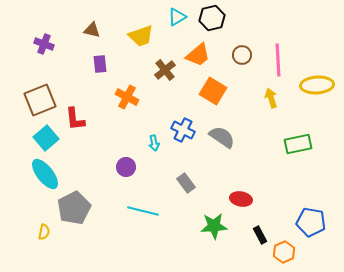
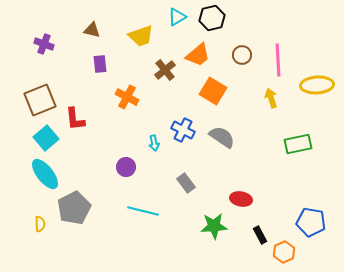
yellow semicircle: moved 4 px left, 8 px up; rotated 14 degrees counterclockwise
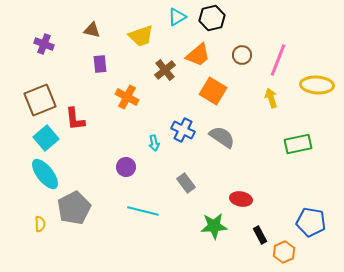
pink line: rotated 24 degrees clockwise
yellow ellipse: rotated 8 degrees clockwise
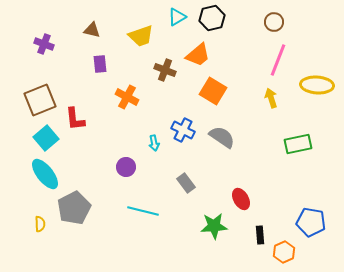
brown circle: moved 32 px right, 33 px up
brown cross: rotated 30 degrees counterclockwise
red ellipse: rotated 50 degrees clockwise
black rectangle: rotated 24 degrees clockwise
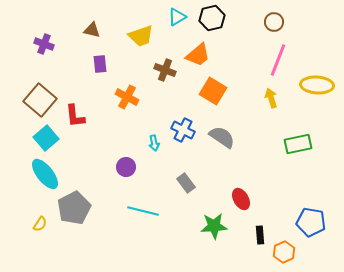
brown square: rotated 28 degrees counterclockwise
red L-shape: moved 3 px up
yellow semicircle: rotated 35 degrees clockwise
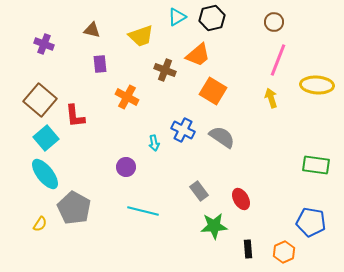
green rectangle: moved 18 px right, 21 px down; rotated 20 degrees clockwise
gray rectangle: moved 13 px right, 8 px down
gray pentagon: rotated 16 degrees counterclockwise
black rectangle: moved 12 px left, 14 px down
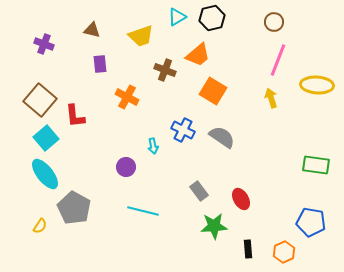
cyan arrow: moved 1 px left, 3 px down
yellow semicircle: moved 2 px down
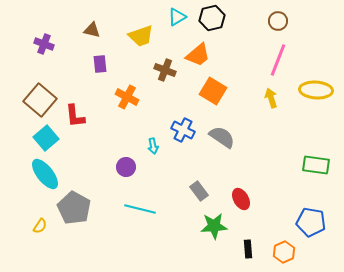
brown circle: moved 4 px right, 1 px up
yellow ellipse: moved 1 px left, 5 px down
cyan line: moved 3 px left, 2 px up
